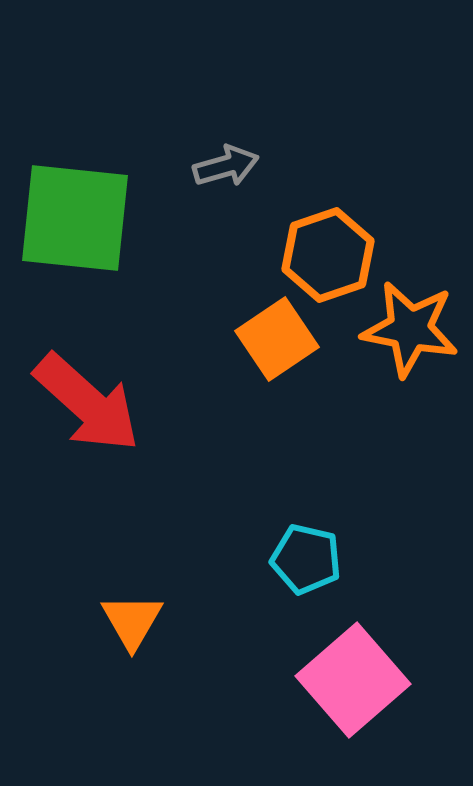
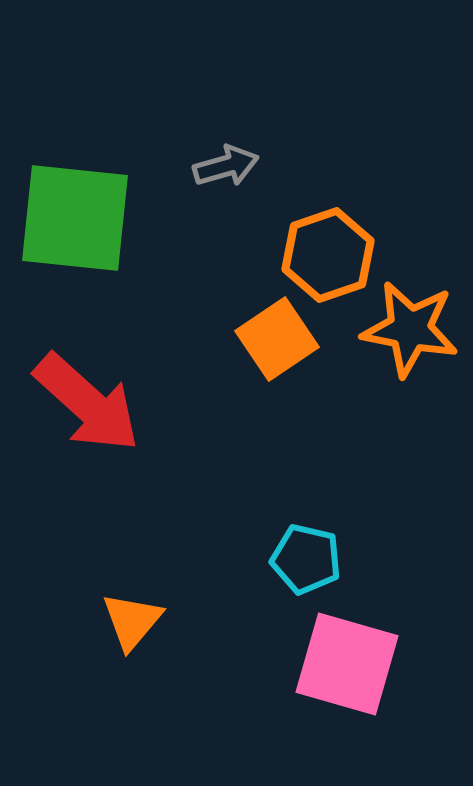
orange triangle: rotated 10 degrees clockwise
pink square: moved 6 px left, 16 px up; rotated 33 degrees counterclockwise
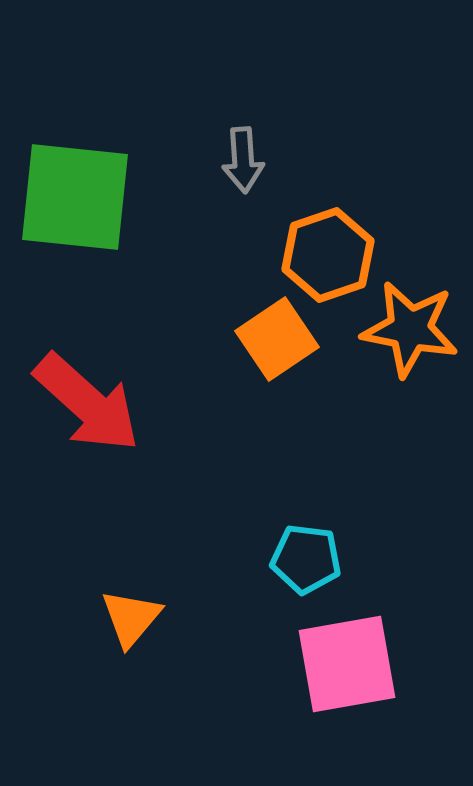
gray arrow: moved 17 px right, 6 px up; rotated 102 degrees clockwise
green square: moved 21 px up
cyan pentagon: rotated 6 degrees counterclockwise
orange triangle: moved 1 px left, 3 px up
pink square: rotated 26 degrees counterclockwise
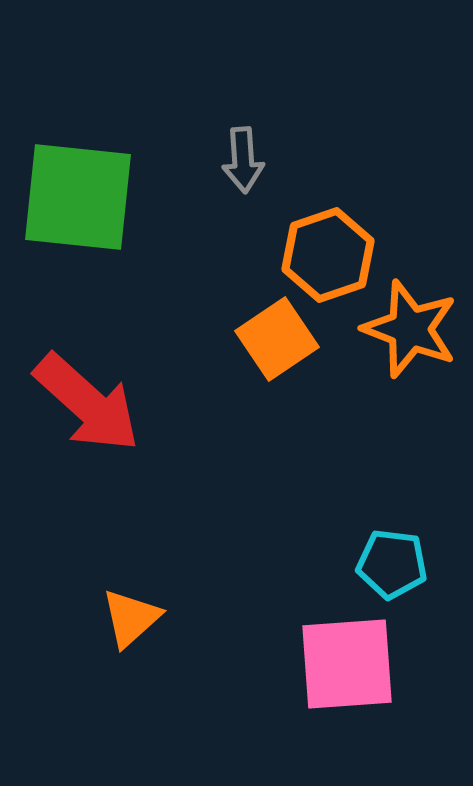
green square: moved 3 px right
orange star: rotated 10 degrees clockwise
cyan pentagon: moved 86 px right, 5 px down
orange triangle: rotated 8 degrees clockwise
pink square: rotated 6 degrees clockwise
